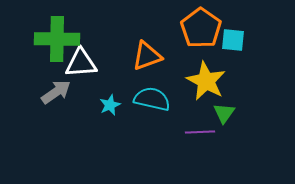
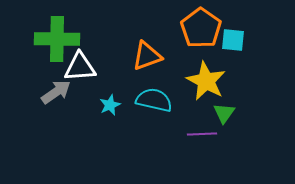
white triangle: moved 1 px left, 4 px down
cyan semicircle: moved 2 px right, 1 px down
purple line: moved 2 px right, 2 px down
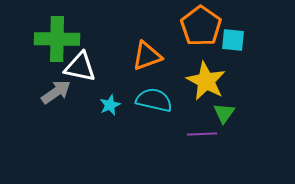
orange pentagon: moved 2 px up
white triangle: rotated 16 degrees clockwise
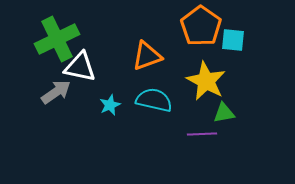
green cross: rotated 27 degrees counterclockwise
green triangle: rotated 45 degrees clockwise
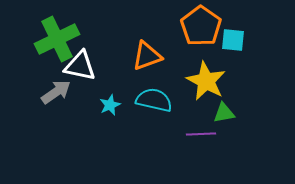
white triangle: moved 1 px up
purple line: moved 1 px left
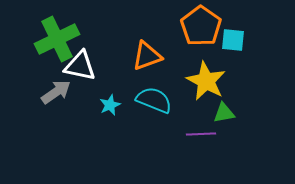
cyan semicircle: rotated 9 degrees clockwise
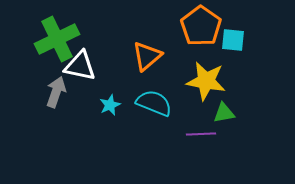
orange triangle: rotated 20 degrees counterclockwise
yellow star: rotated 18 degrees counterclockwise
gray arrow: rotated 36 degrees counterclockwise
cyan semicircle: moved 3 px down
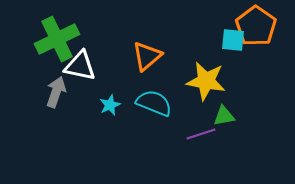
orange pentagon: moved 55 px right
green triangle: moved 3 px down
purple line: rotated 16 degrees counterclockwise
